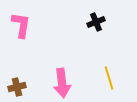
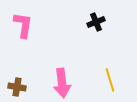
pink L-shape: moved 2 px right
yellow line: moved 1 px right, 2 px down
brown cross: rotated 24 degrees clockwise
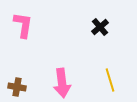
black cross: moved 4 px right, 5 px down; rotated 18 degrees counterclockwise
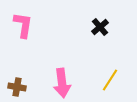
yellow line: rotated 50 degrees clockwise
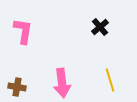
pink L-shape: moved 6 px down
yellow line: rotated 50 degrees counterclockwise
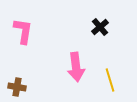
pink arrow: moved 14 px right, 16 px up
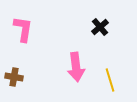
pink L-shape: moved 2 px up
brown cross: moved 3 px left, 10 px up
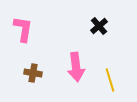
black cross: moved 1 px left, 1 px up
brown cross: moved 19 px right, 4 px up
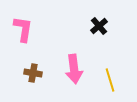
pink arrow: moved 2 px left, 2 px down
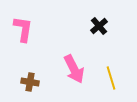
pink arrow: rotated 20 degrees counterclockwise
brown cross: moved 3 px left, 9 px down
yellow line: moved 1 px right, 2 px up
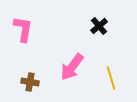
pink arrow: moved 2 px left, 2 px up; rotated 64 degrees clockwise
